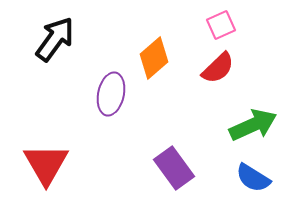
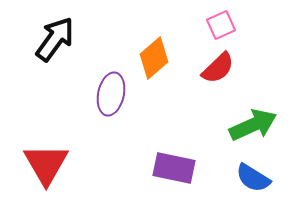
purple rectangle: rotated 42 degrees counterclockwise
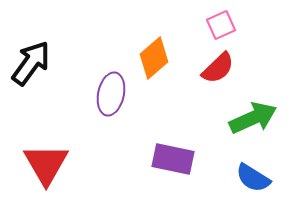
black arrow: moved 24 px left, 24 px down
green arrow: moved 7 px up
purple rectangle: moved 1 px left, 9 px up
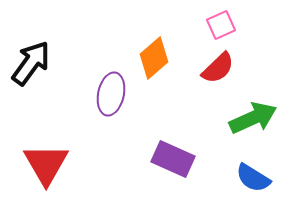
purple rectangle: rotated 12 degrees clockwise
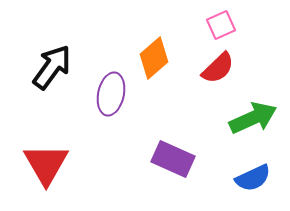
black arrow: moved 21 px right, 4 px down
blue semicircle: rotated 57 degrees counterclockwise
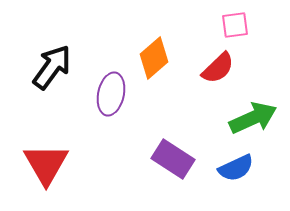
pink square: moved 14 px right; rotated 16 degrees clockwise
purple rectangle: rotated 9 degrees clockwise
blue semicircle: moved 17 px left, 10 px up
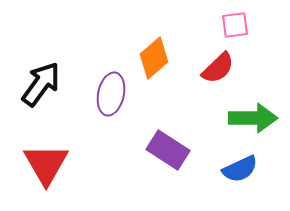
black arrow: moved 11 px left, 17 px down
green arrow: rotated 24 degrees clockwise
purple rectangle: moved 5 px left, 9 px up
blue semicircle: moved 4 px right, 1 px down
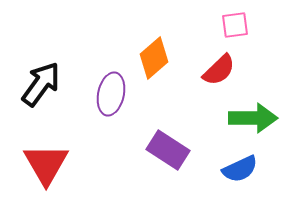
red semicircle: moved 1 px right, 2 px down
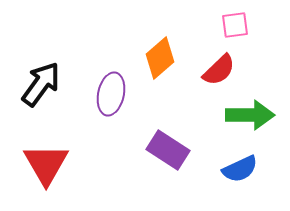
orange diamond: moved 6 px right
green arrow: moved 3 px left, 3 px up
